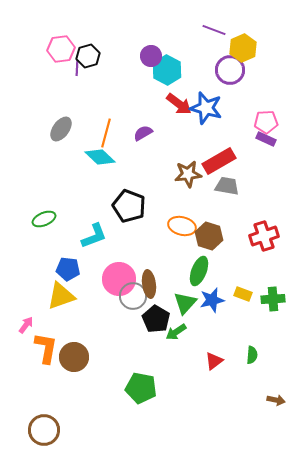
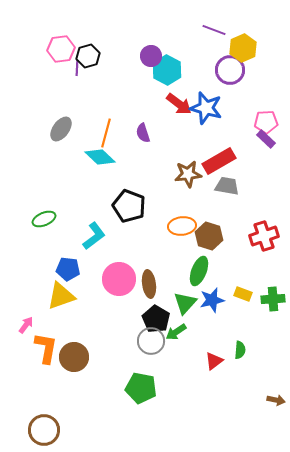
purple semicircle at (143, 133): rotated 78 degrees counterclockwise
purple rectangle at (266, 139): rotated 18 degrees clockwise
orange ellipse at (182, 226): rotated 20 degrees counterclockwise
cyan L-shape at (94, 236): rotated 16 degrees counterclockwise
gray circle at (133, 296): moved 18 px right, 45 px down
green semicircle at (252, 355): moved 12 px left, 5 px up
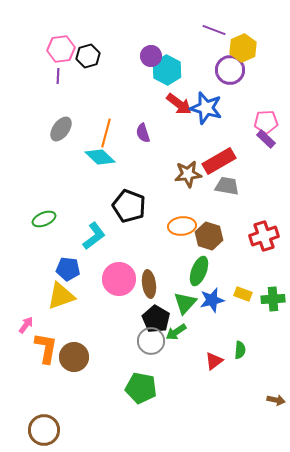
purple line at (77, 68): moved 19 px left, 8 px down
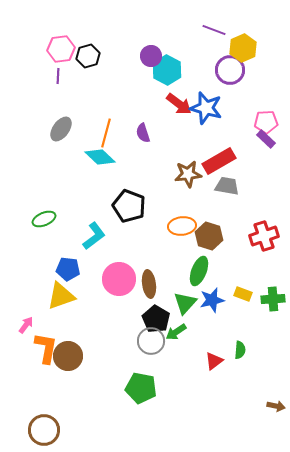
brown circle at (74, 357): moved 6 px left, 1 px up
brown arrow at (276, 400): moved 6 px down
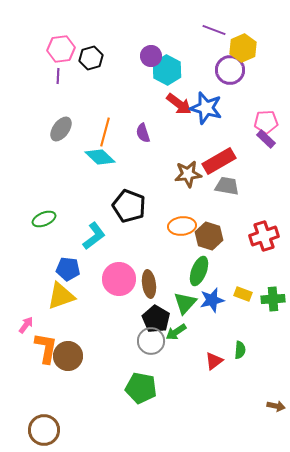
black hexagon at (88, 56): moved 3 px right, 2 px down
orange line at (106, 133): moved 1 px left, 1 px up
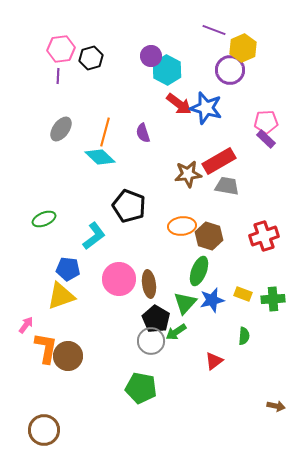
green semicircle at (240, 350): moved 4 px right, 14 px up
